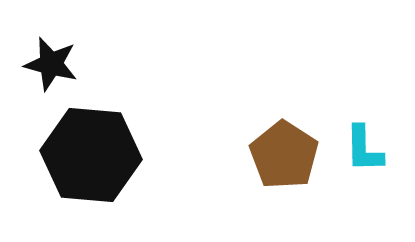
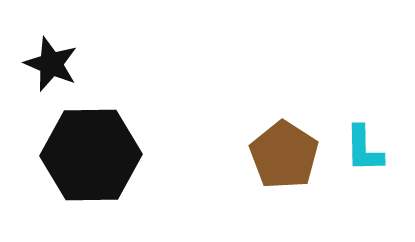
black star: rotated 8 degrees clockwise
black hexagon: rotated 6 degrees counterclockwise
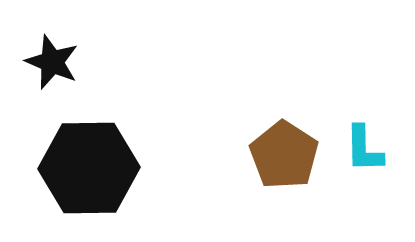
black star: moved 1 px right, 2 px up
black hexagon: moved 2 px left, 13 px down
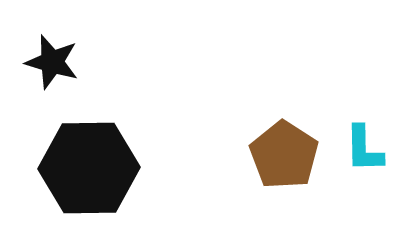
black star: rotated 6 degrees counterclockwise
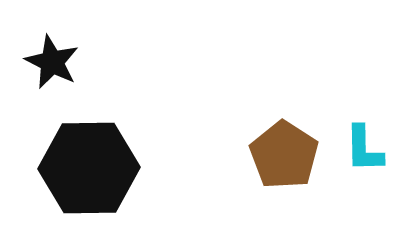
black star: rotated 10 degrees clockwise
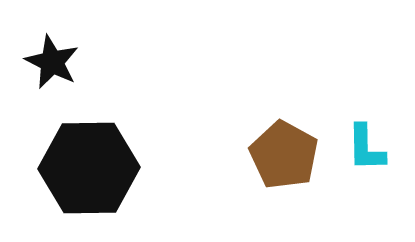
cyan L-shape: moved 2 px right, 1 px up
brown pentagon: rotated 4 degrees counterclockwise
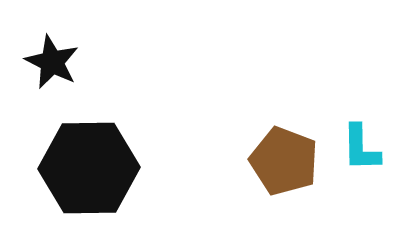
cyan L-shape: moved 5 px left
brown pentagon: moved 6 px down; rotated 8 degrees counterclockwise
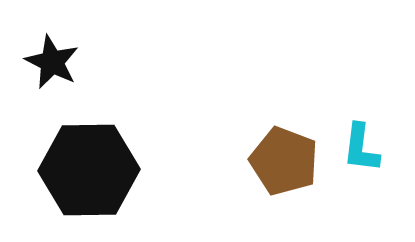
cyan L-shape: rotated 8 degrees clockwise
black hexagon: moved 2 px down
